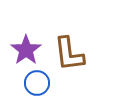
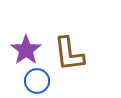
blue circle: moved 2 px up
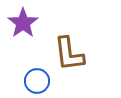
purple star: moved 3 px left, 27 px up
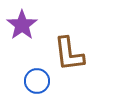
purple star: moved 1 px left, 2 px down
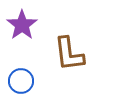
blue circle: moved 16 px left
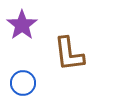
blue circle: moved 2 px right, 2 px down
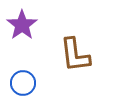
brown L-shape: moved 6 px right, 1 px down
